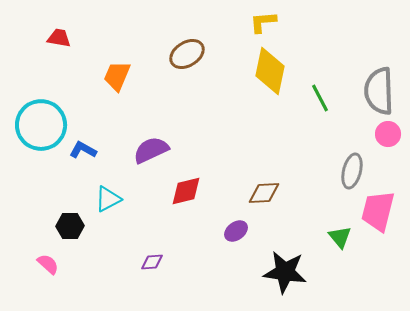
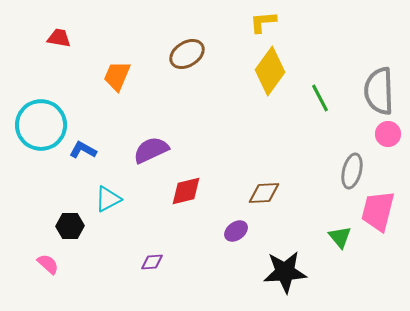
yellow diamond: rotated 24 degrees clockwise
black star: rotated 12 degrees counterclockwise
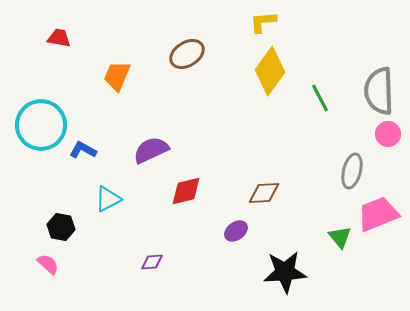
pink trapezoid: moved 3 px down; rotated 54 degrees clockwise
black hexagon: moved 9 px left, 1 px down; rotated 12 degrees clockwise
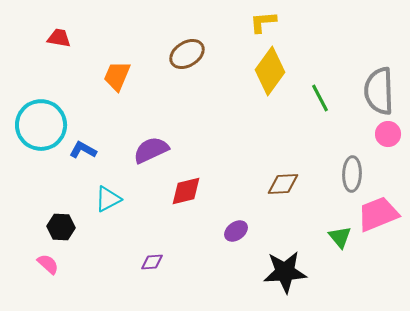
gray ellipse: moved 3 px down; rotated 12 degrees counterclockwise
brown diamond: moved 19 px right, 9 px up
black hexagon: rotated 8 degrees counterclockwise
